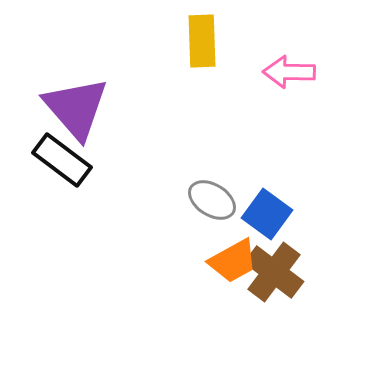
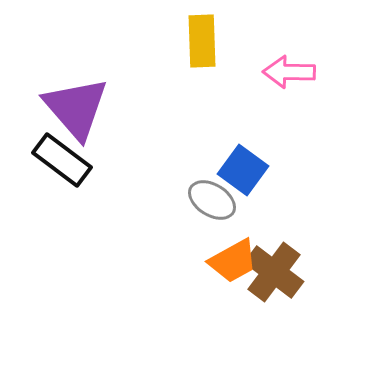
blue square: moved 24 px left, 44 px up
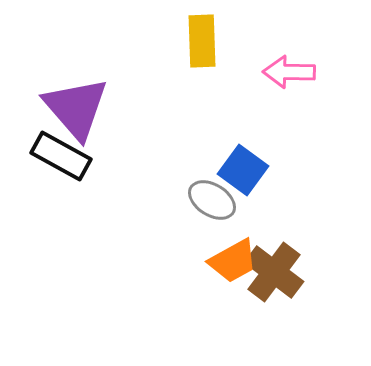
black rectangle: moved 1 px left, 4 px up; rotated 8 degrees counterclockwise
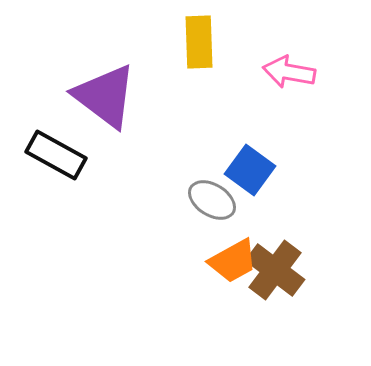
yellow rectangle: moved 3 px left, 1 px down
pink arrow: rotated 9 degrees clockwise
purple triangle: moved 29 px right, 12 px up; rotated 12 degrees counterclockwise
black rectangle: moved 5 px left, 1 px up
blue square: moved 7 px right
brown cross: moved 1 px right, 2 px up
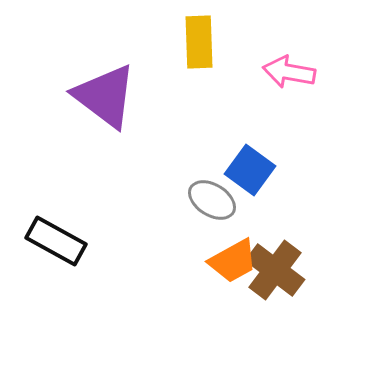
black rectangle: moved 86 px down
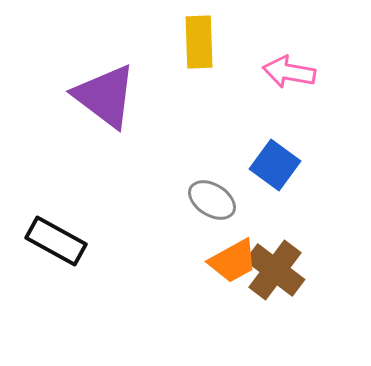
blue square: moved 25 px right, 5 px up
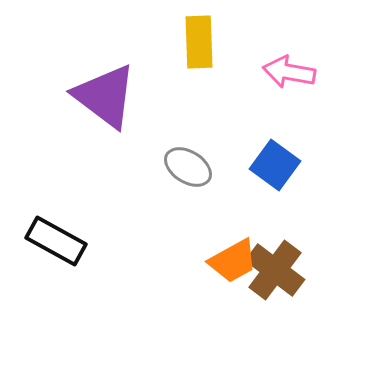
gray ellipse: moved 24 px left, 33 px up
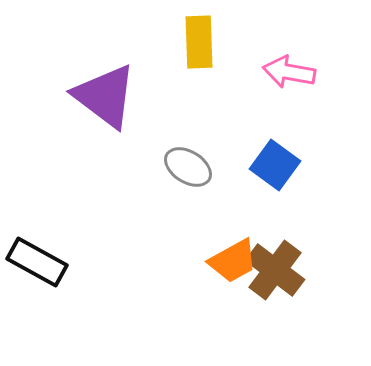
black rectangle: moved 19 px left, 21 px down
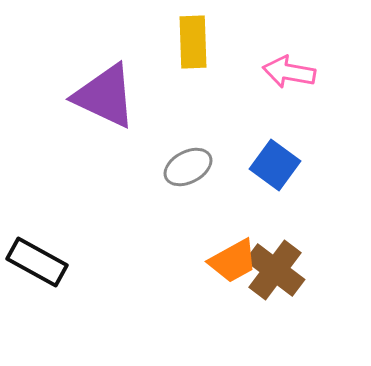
yellow rectangle: moved 6 px left
purple triangle: rotated 12 degrees counterclockwise
gray ellipse: rotated 60 degrees counterclockwise
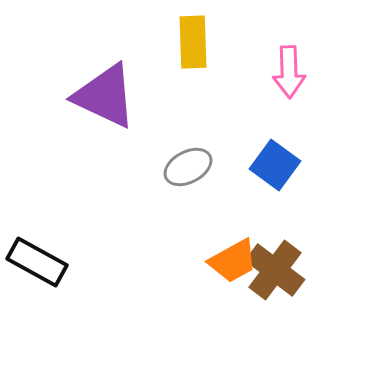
pink arrow: rotated 102 degrees counterclockwise
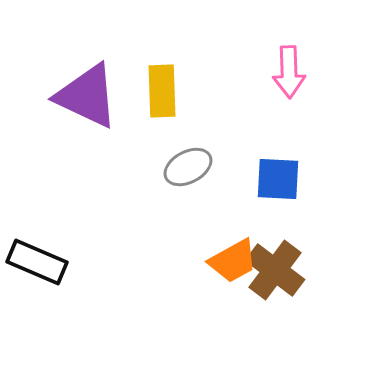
yellow rectangle: moved 31 px left, 49 px down
purple triangle: moved 18 px left
blue square: moved 3 px right, 14 px down; rotated 33 degrees counterclockwise
black rectangle: rotated 6 degrees counterclockwise
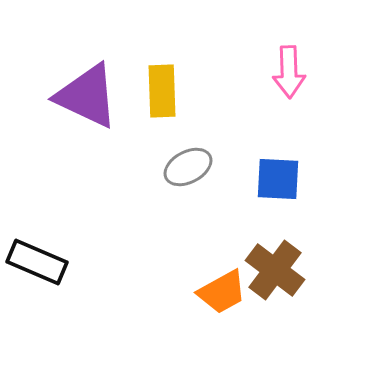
orange trapezoid: moved 11 px left, 31 px down
